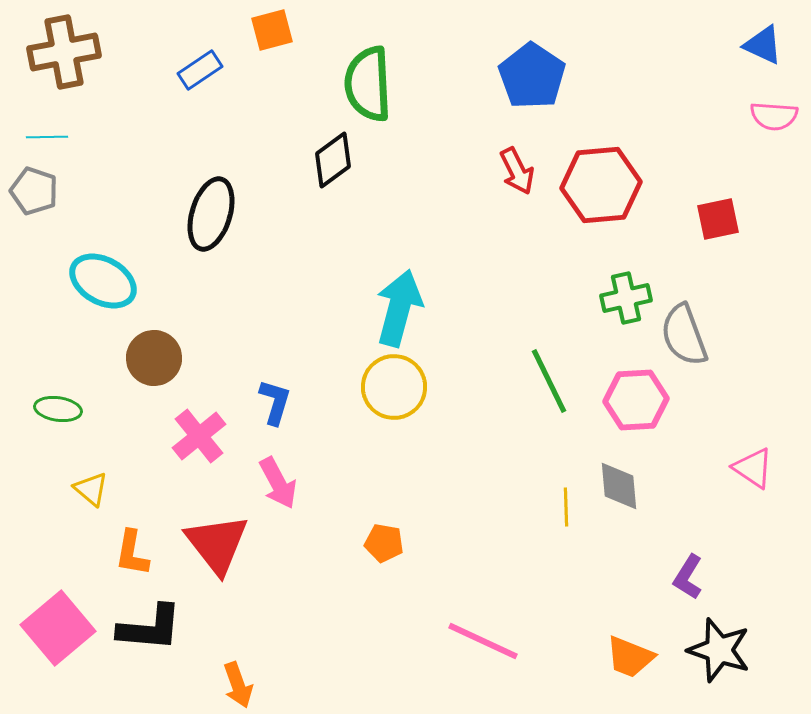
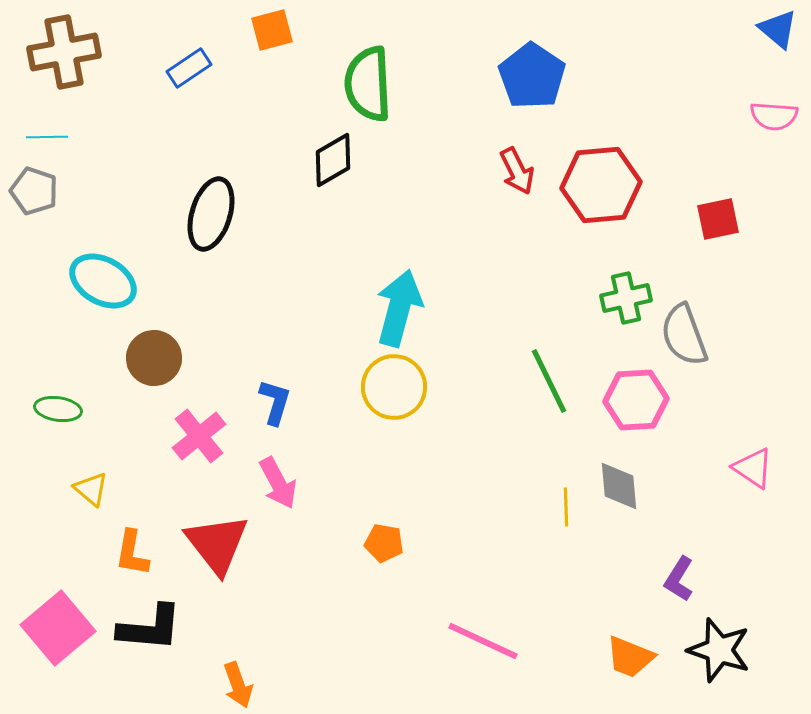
blue triangle: moved 15 px right, 16 px up; rotated 15 degrees clockwise
blue rectangle: moved 11 px left, 2 px up
black diamond: rotated 6 degrees clockwise
purple L-shape: moved 9 px left, 2 px down
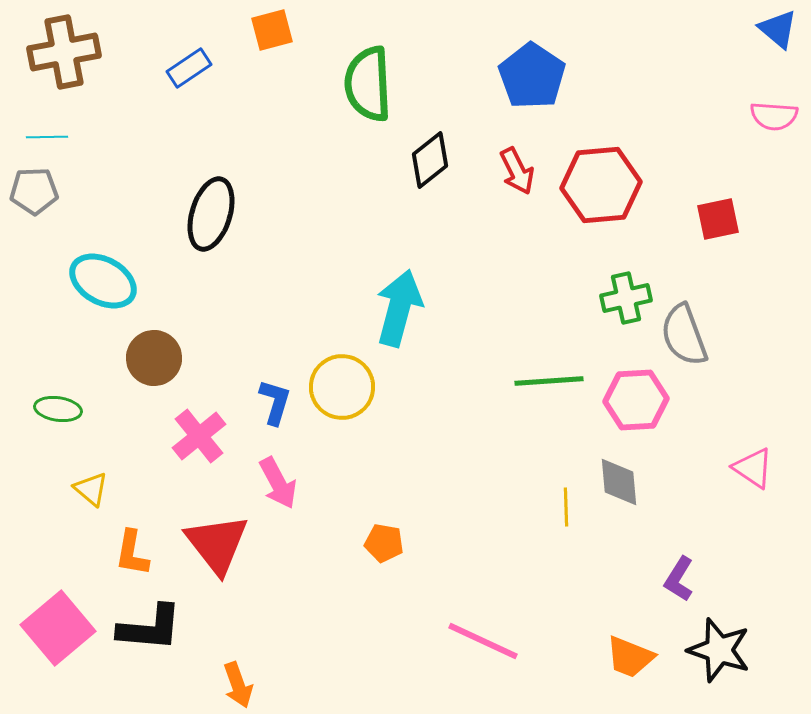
black diamond: moved 97 px right; rotated 8 degrees counterclockwise
gray pentagon: rotated 21 degrees counterclockwise
green line: rotated 68 degrees counterclockwise
yellow circle: moved 52 px left
gray diamond: moved 4 px up
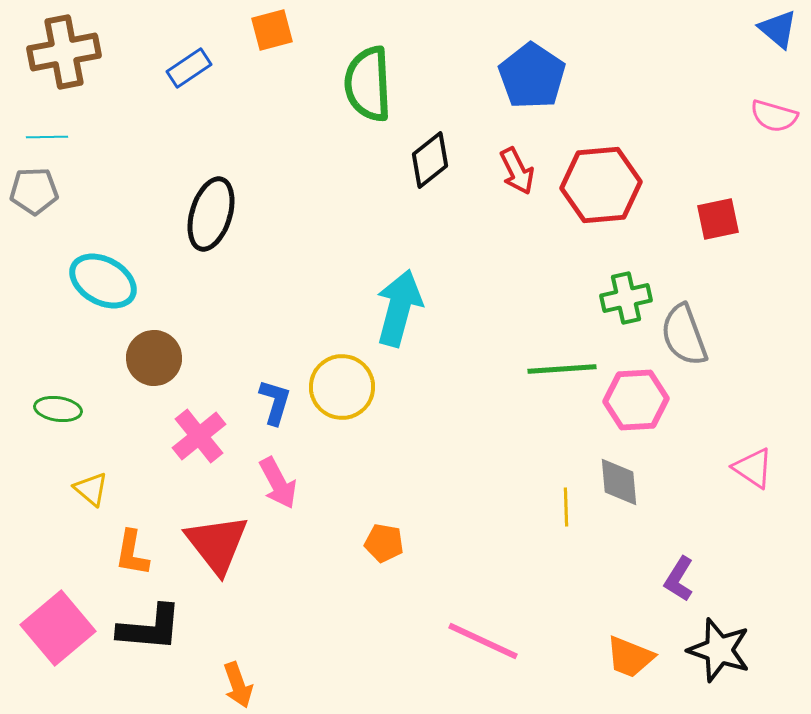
pink semicircle: rotated 12 degrees clockwise
green line: moved 13 px right, 12 px up
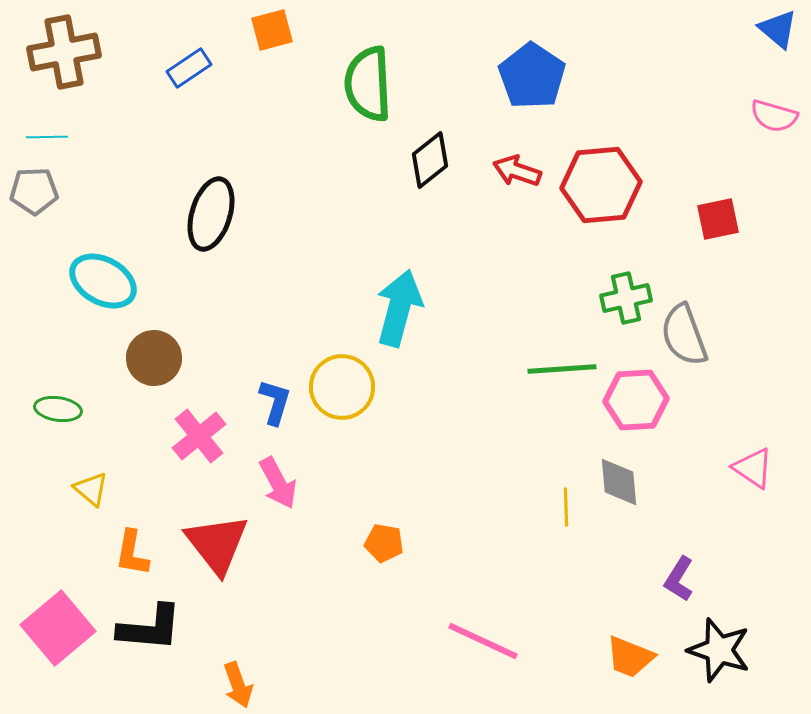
red arrow: rotated 135 degrees clockwise
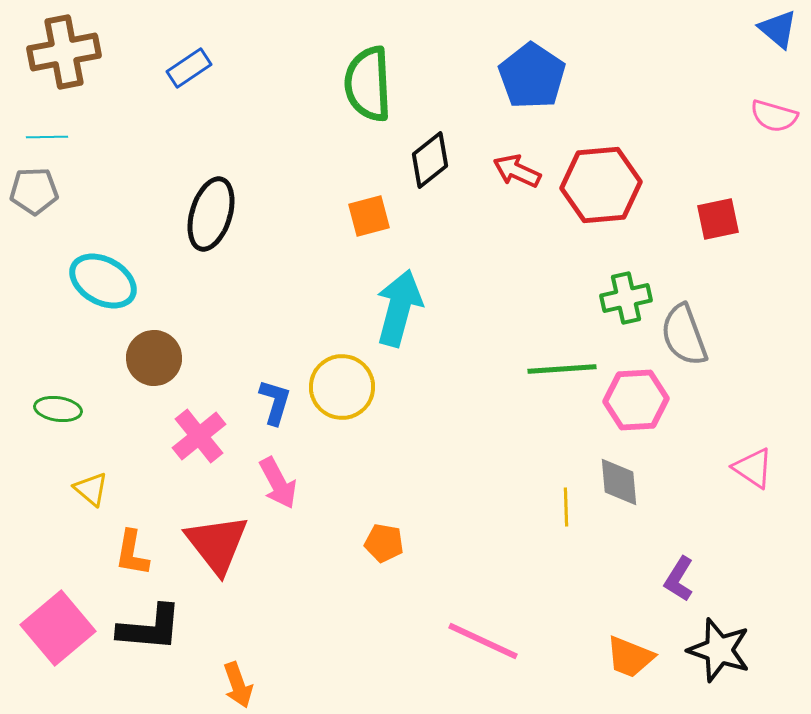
orange square: moved 97 px right, 186 px down
red arrow: rotated 6 degrees clockwise
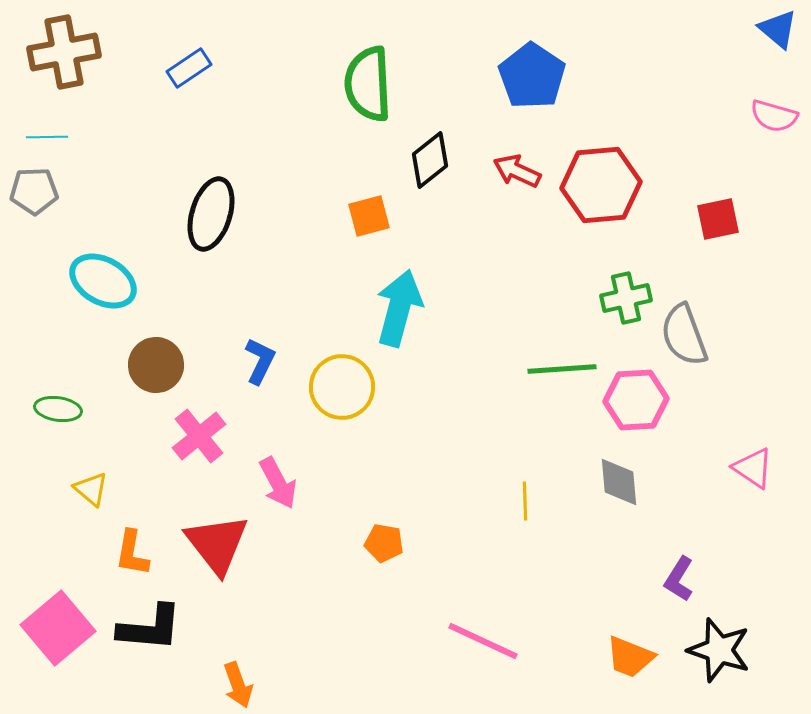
brown circle: moved 2 px right, 7 px down
blue L-shape: moved 15 px left, 41 px up; rotated 9 degrees clockwise
yellow line: moved 41 px left, 6 px up
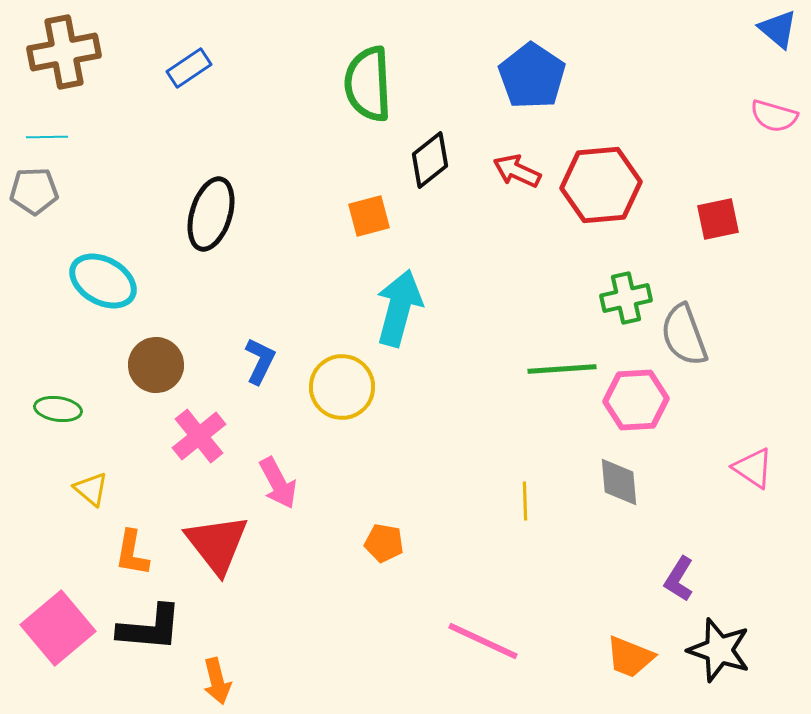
orange arrow: moved 21 px left, 4 px up; rotated 6 degrees clockwise
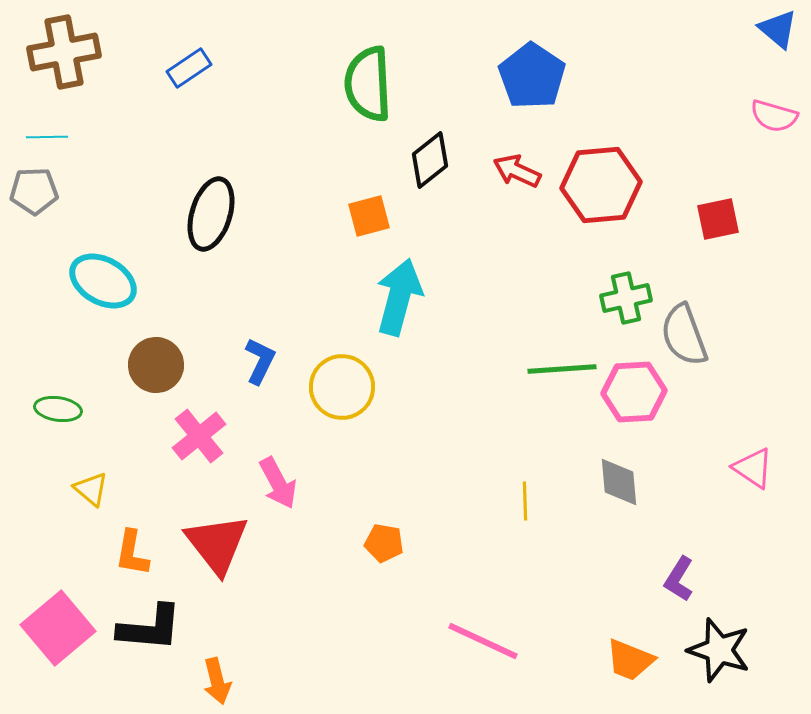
cyan arrow: moved 11 px up
pink hexagon: moved 2 px left, 8 px up
orange trapezoid: moved 3 px down
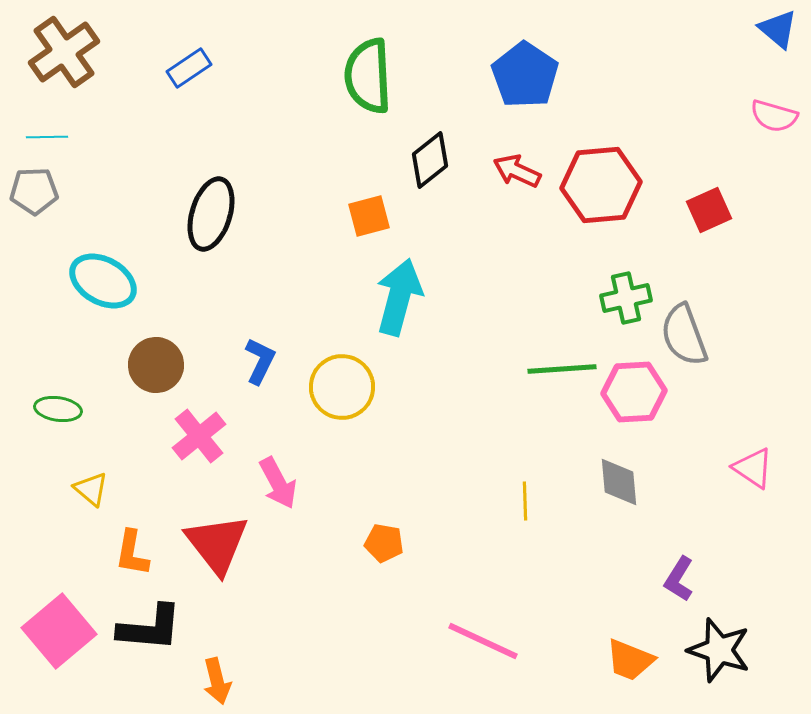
brown cross: rotated 24 degrees counterclockwise
blue pentagon: moved 7 px left, 1 px up
green semicircle: moved 8 px up
red square: moved 9 px left, 9 px up; rotated 12 degrees counterclockwise
pink square: moved 1 px right, 3 px down
